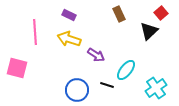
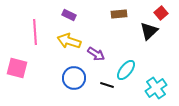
brown rectangle: rotated 70 degrees counterclockwise
yellow arrow: moved 2 px down
purple arrow: moved 1 px up
blue circle: moved 3 px left, 12 px up
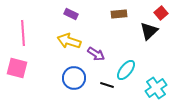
purple rectangle: moved 2 px right, 1 px up
pink line: moved 12 px left, 1 px down
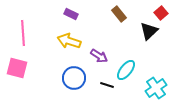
brown rectangle: rotated 56 degrees clockwise
purple arrow: moved 3 px right, 2 px down
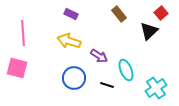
cyan ellipse: rotated 60 degrees counterclockwise
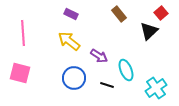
yellow arrow: rotated 20 degrees clockwise
pink square: moved 3 px right, 5 px down
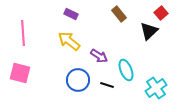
blue circle: moved 4 px right, 2 px down
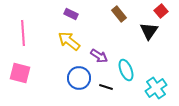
red square: moved 2 px up
black triangle: rotated 12 degrees counterclockwise
blue circle: moved 1 px right, 2 px up
black line: moved 1 px left, 2 px down
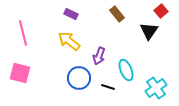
brown rectangle: moved 2 px left
pink line: rotated 10 degrees counterclockwise
purple arrow: rotated 78 degrees clockwise
black line: moved 2 px right
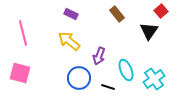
cyan cross: moved 2 px left, 9 px up
